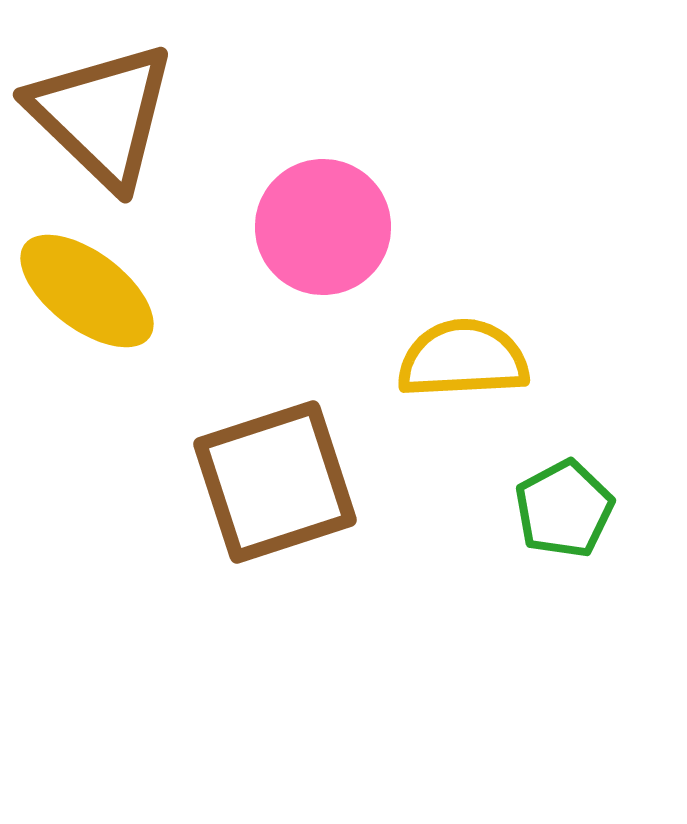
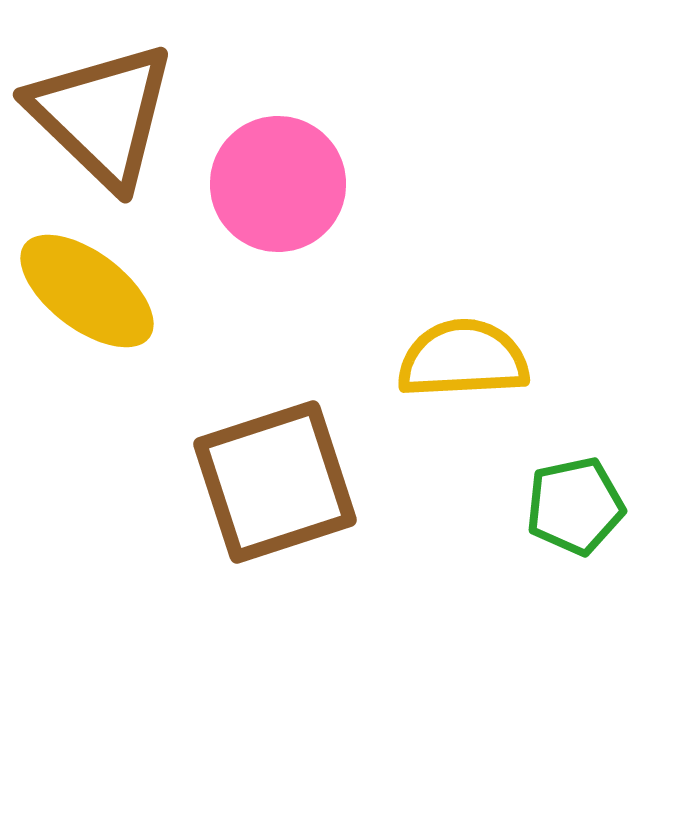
pink circle: moved 45 px left, 43 px up
green pentagon: moved 11 px right, 3 px up; rotated 16 degrees clockwise
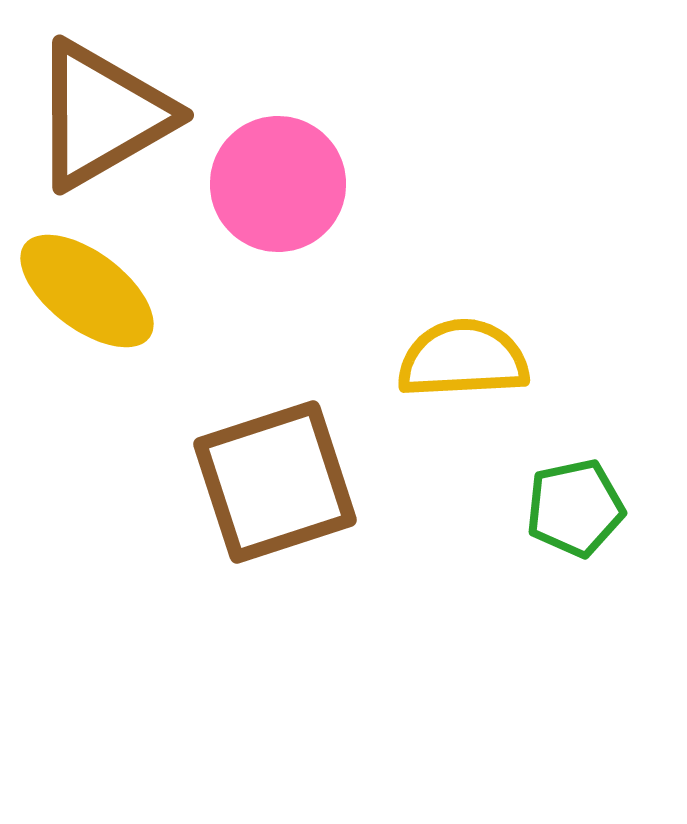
brown triangle: rotated 46 degrees clockwise
green pentagon: moved 2 px down
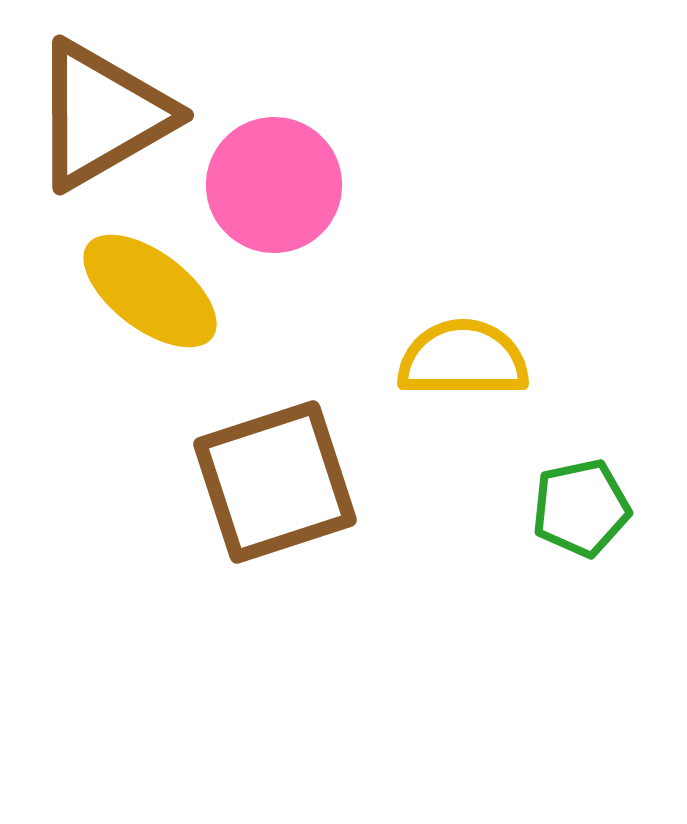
pink circle: moved 4 px left, 1 px down
yellow ellipse: moved 63 px right
yellow semicircle: rotated 3 degrees clockwise
green pentagon: moved 6 px right
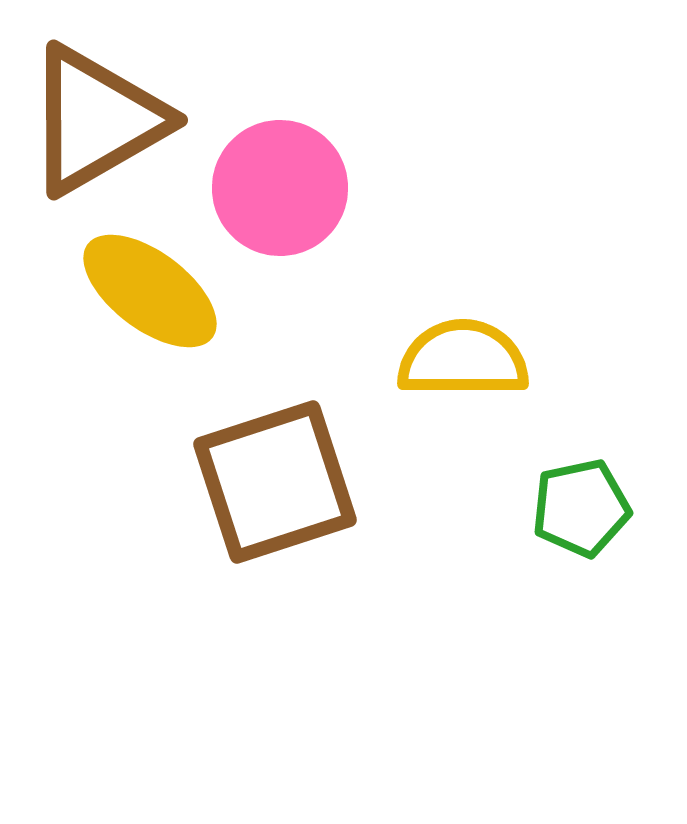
brown triangle: moved 6 px left, 5 px down
pink circle: moved 6 px right, 3 px down
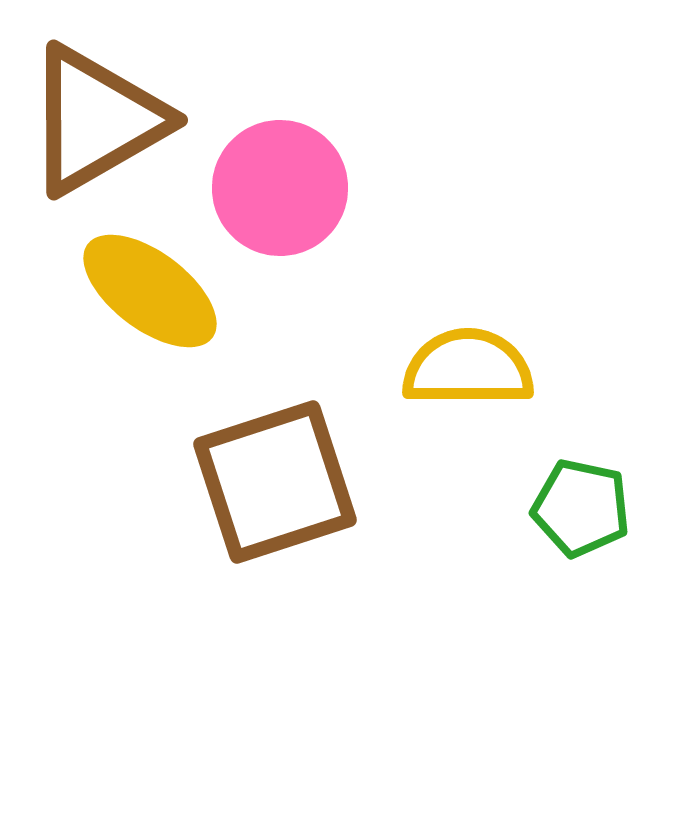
yellow semicircle: moved 5 px right, 9 px down
green pentagon: rotated 24 degrees clockwise
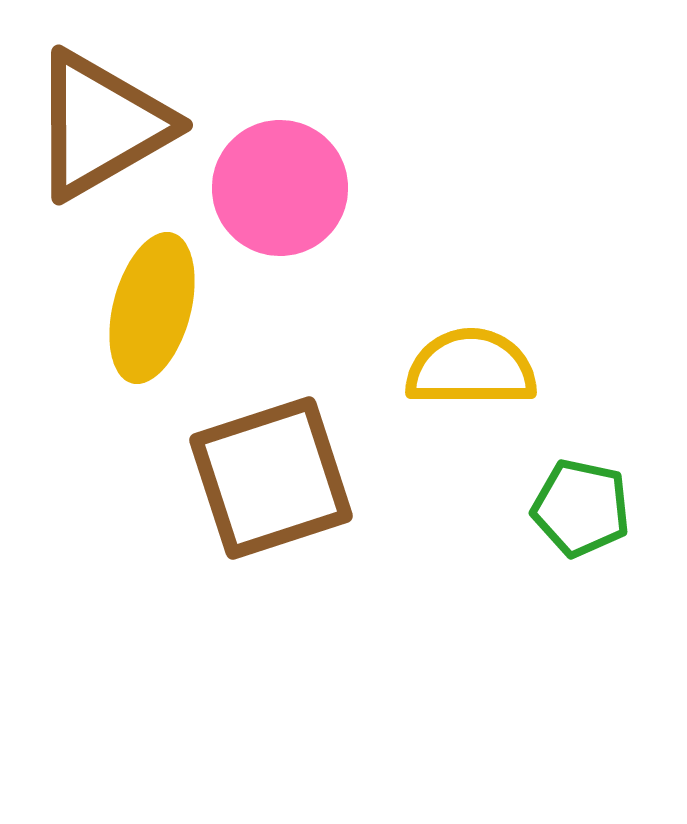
brown triangle: moved 5 px right, 5 px down
yellow ellipse: moved 2 px right, 17 px down; rotated 68 degrees clockwise
yellow semicircle: moved 3 px right
brown square: moved 4 px left, 4 px up
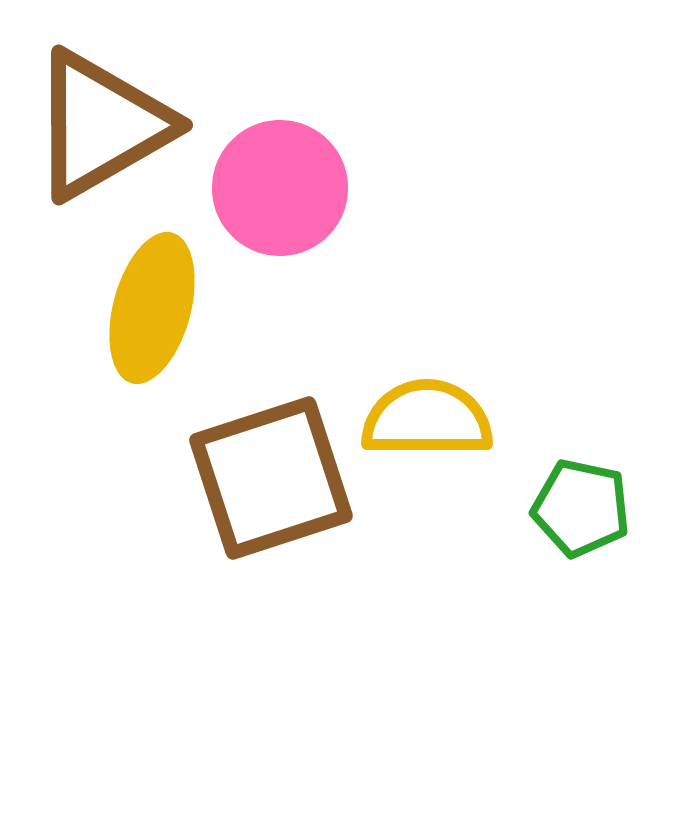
yellow semicircle: moved 44 px left, 51 px down
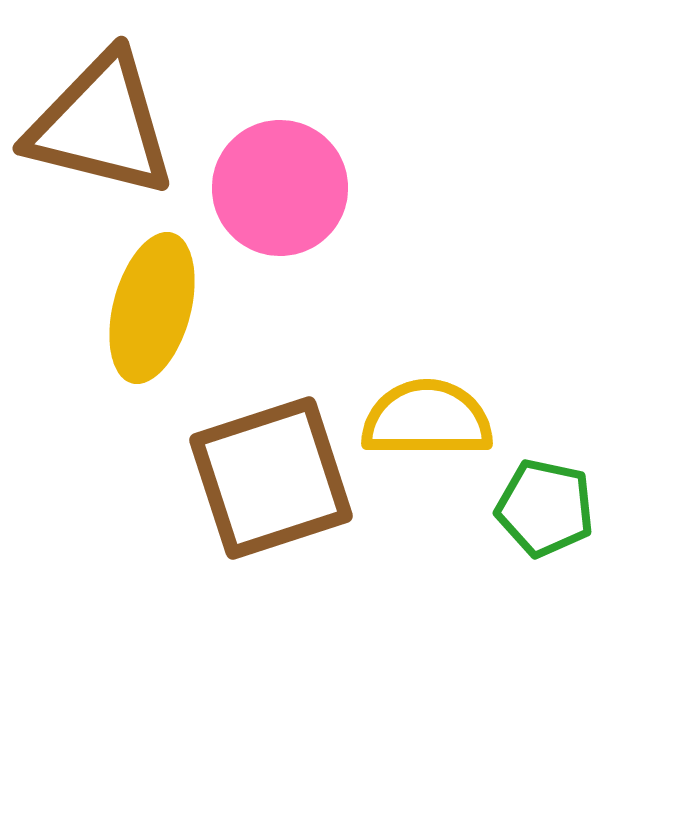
brown triangle: rotated 44 degrees clockwise
green pentagon: moved 36 px left
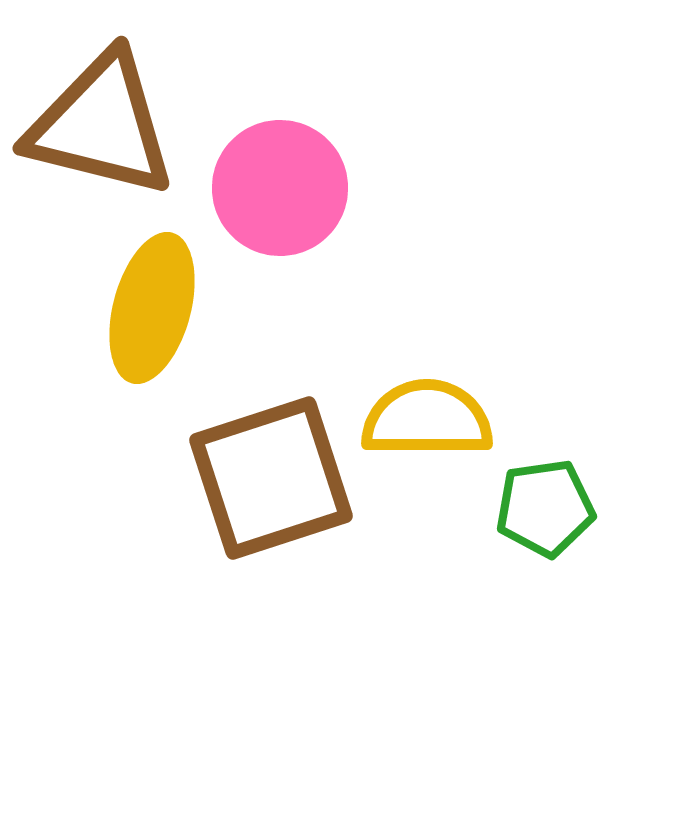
green pentagon: rotated 20 degrees counterclockwise
